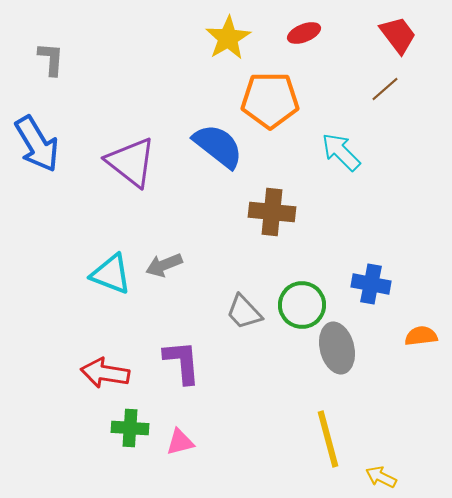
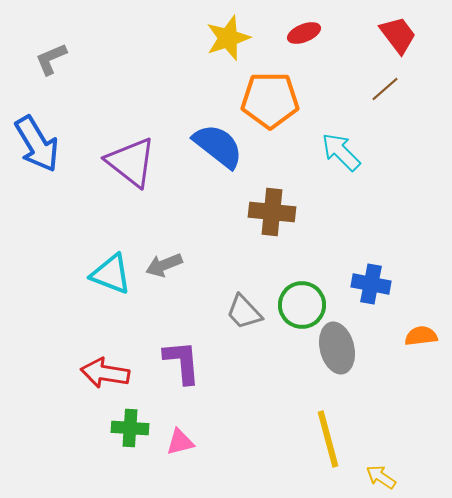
yellow star: rotated 12 degrees clockwise
gray L-shape: rotated 117 degrees counterclockwise
yellow arrow: rotated 8 degrees clockwise
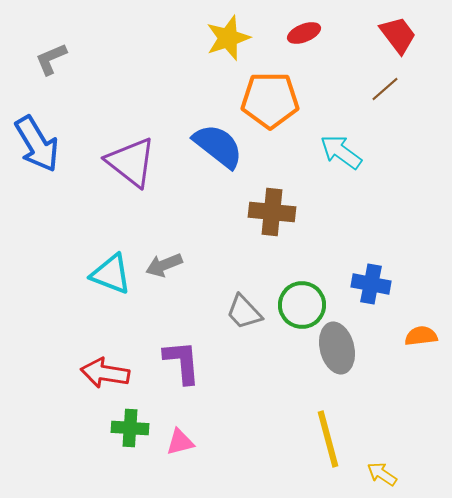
cyan arrow: rotated 9 degrees counterclockwise
yellow arrow: moved 1 px right, 3 px up
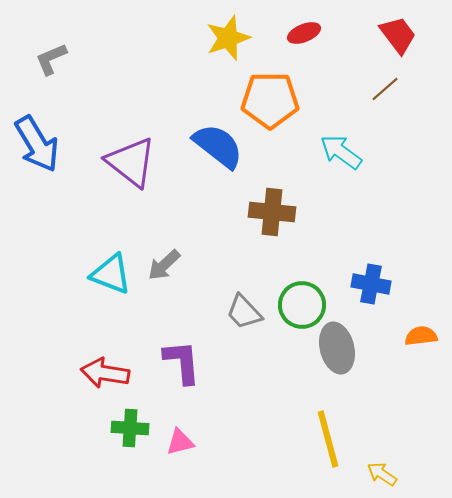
gray arrow: rotated 21 degrees counterclockwise
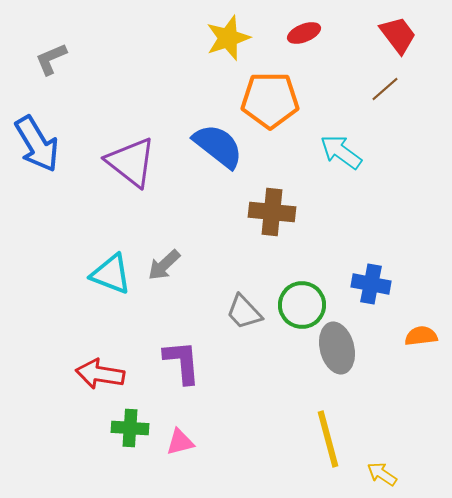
red arrow: moved 5 px left, 1 px down
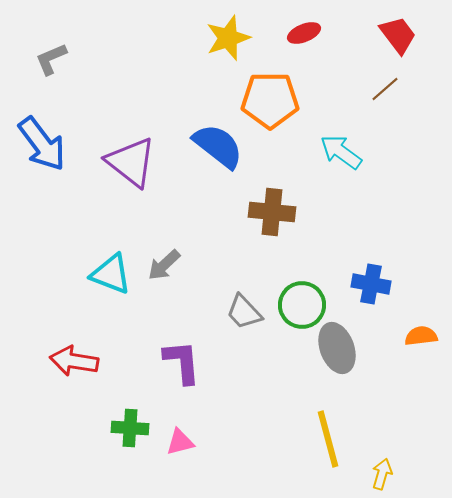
blue arrow: moved 5 px right; rotated 6 degrees counterclockwise
gray ellipse: rotated 6 degrees counterclockwise
red arrow: moved 26 px left, 13 px up
yellow arrow: rotated 72 degrees clockwise
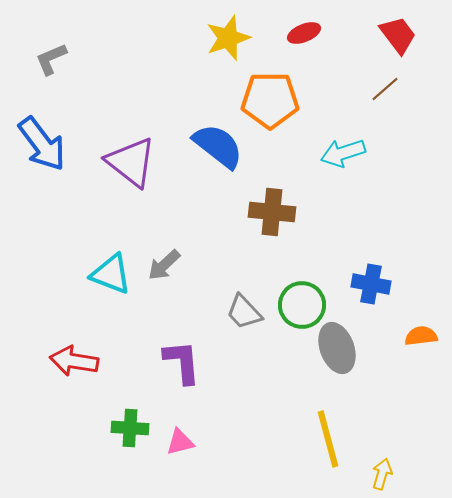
cyan arrow: moved 2 px right, 1 px down; rotated 54 degrees counterclockwise
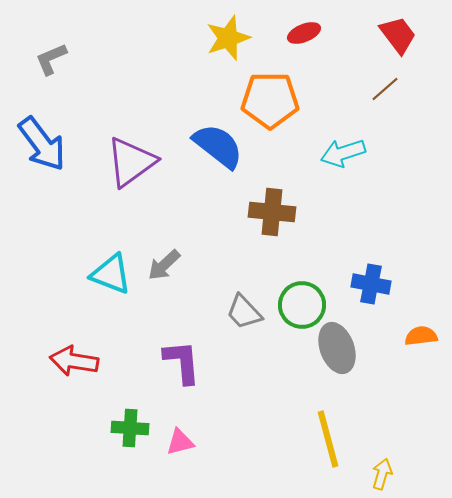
purple triangle: rotated 46 degrees clockwise
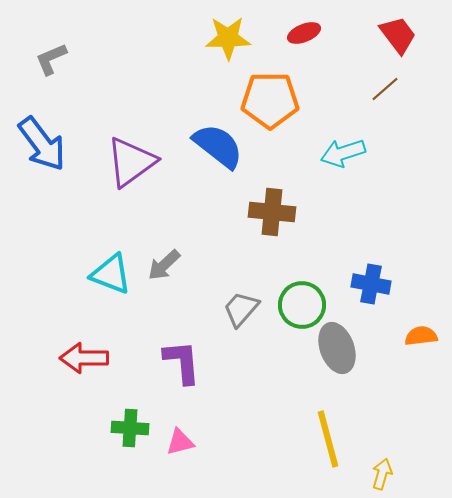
yellow star: rotated 18 degrees clockwise
gray trapezoid: moved 3 px left, 3 px up; rotated 84 degrees clockwise
red arrow: moved 10 px right, 3 px up; rotated 9 degrees counterclockwise
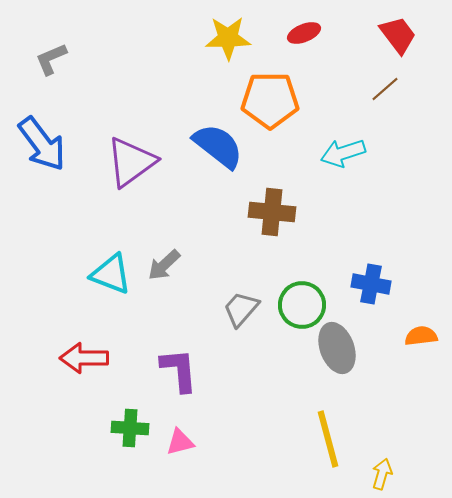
purple L-shape: moved 3 px left, 8 px down
